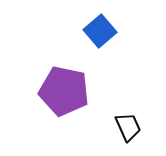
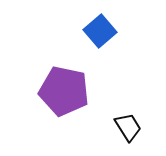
black trapezoid: rotated 8 degrees counterclockwise
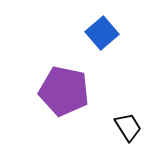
blue square: moved 2 px right, 2 px down
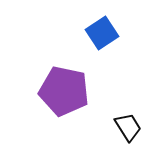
blue square: rotated 8 degrees clockwise
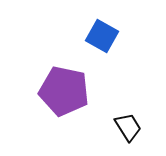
blue square: moved 3 px down; rotated 28 degrees counterclockwise
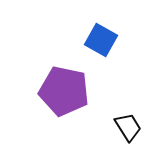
blue square: moved 1 px left, 4 px down
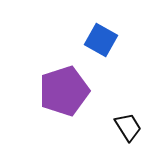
purple pentagon: rotated 30 degrees counterclockwise
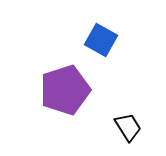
purple pentagon: moved 1 px right, 1 px up
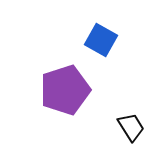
black trapezoid: moved 3 px right
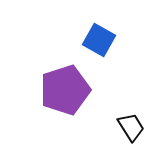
blue square: moved 2 px left
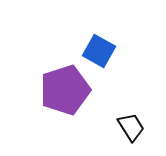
blue square: moved 11 px down
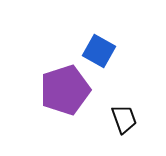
black trapezoid: moved 7 px left, 8 px up; rotated 12 degrees clockwise
